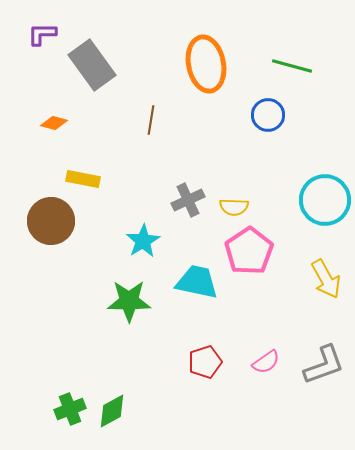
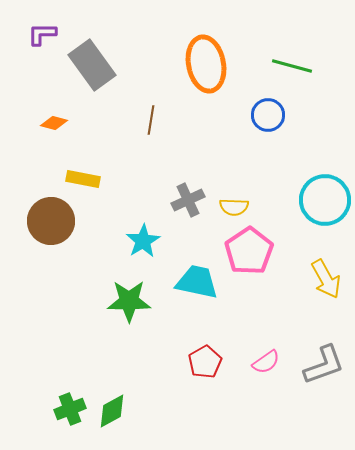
red pentagon: rotated 12 degrees counterclockwise
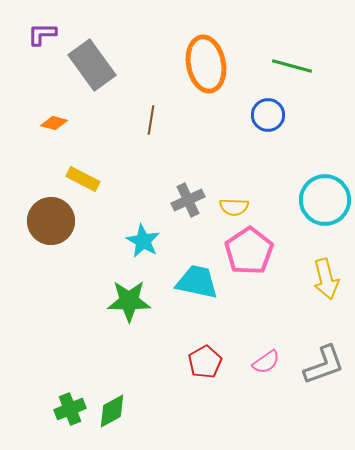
yellow rectangle: rotated 16 degrees clockwise
cyan star: rotated 12 degrees counterclockwise
yellow arrow: rotated 15 degrees clockwise
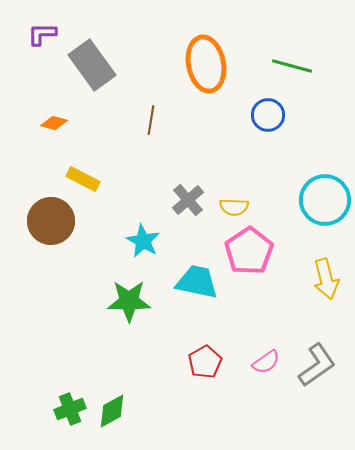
gray cross: rotated 16 degrees counterclockwise
gray L-shape: moved 7 px left; rotated 15 degrees counterclockwise
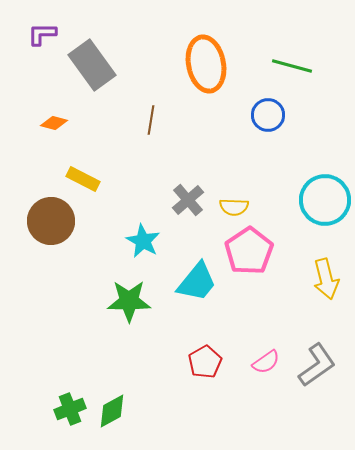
cyan trapezoid: rotated 117 degrees clockwise
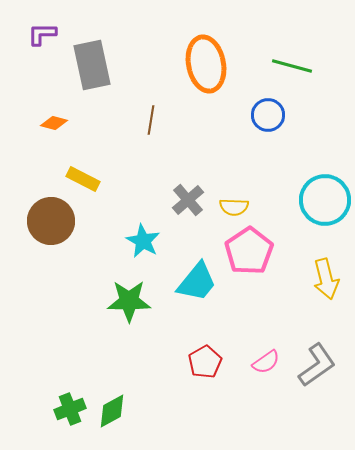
gray rectangle: rotated 24 degrees clockwise
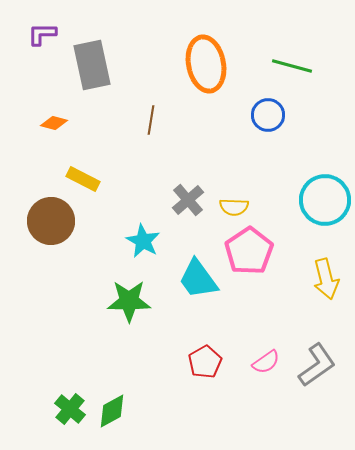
cyan trapezoid: moved 1 px right, 3 px up; rotated 105 degrees clockwise
green cross: rotated 28 degrees counterclockwise
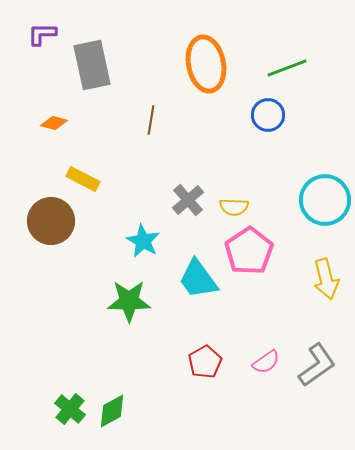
green line: moved 5 px left, 2 px down; rotated 36 degrees counterclockwise
